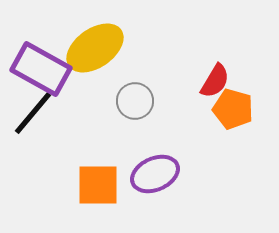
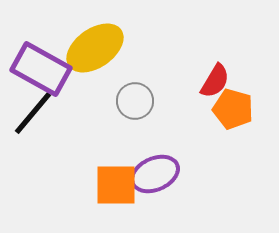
orange square: moved 18 px right
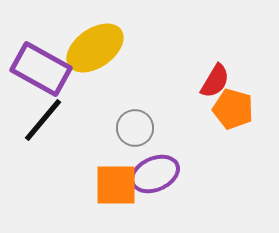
gray circle: moved 27 px down
black line: moved 10 px right, 7 px down
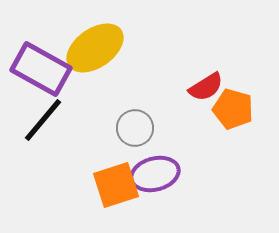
red semicircle: moved 9 px left, 6 px down; rotated 27 degrees clockwise
purple ellipse: rotated 9 degrees clockwise
orange square: rotated 18 degrees counterclockwise
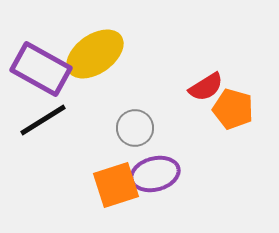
yellow ellipse: moved 6 px down
black line: rotated 18 degrees clockwise
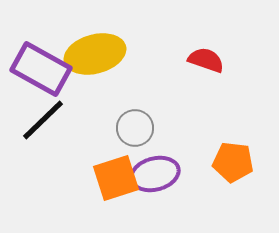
yellow ellipse: rotated 20 degrees clockwise
red semicircle: moved 27 px up; rotated 129 degrees counterclockwise
orange pentagon: moved 53 px down; rotated 9 degrees counterclockwise
black line: rotated 12 degrees counterclockwise
orange square: moved 7 px up
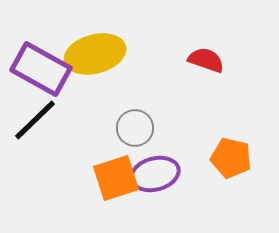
black line: moved 8 px left
orange pentagon: moved 2 px left, 4 px up; rotated 6 degrees clockwise
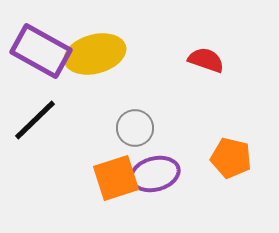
purple rectangle: moved 18 px up
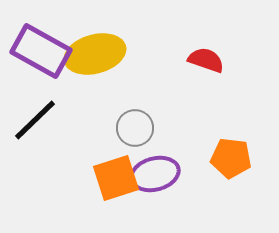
orange pentagon: rotated 6 degrees counterclockwise
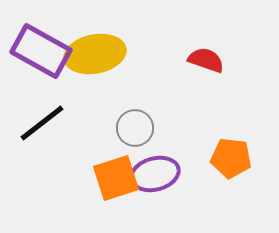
yellow ellipse: rotated 4 degrees clockwise
black line: moved 7 px right, 3 px down; rotated 6 degrees clockwise
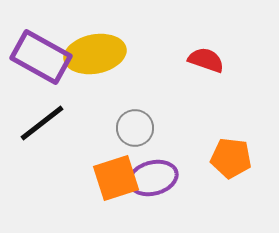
purple rectangle: moved 6 px down
purple ellipse: moved 2 px left, 4 px down
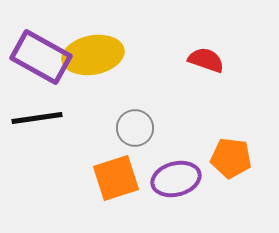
yellow ellipse: moved 2 px left, 1 px down
black line: moved 5 px left, 5 px up; rotated 30 degrees clockwise
purple ellipse: moved 23 px right, 1 px down
